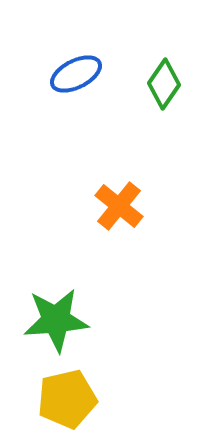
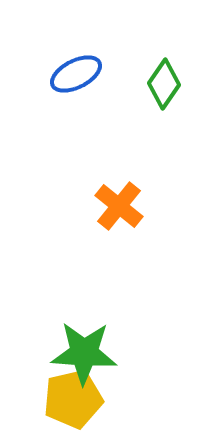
green star: moved 28 px right, 33 px down; rotated 8 degrees clockwise
yellow pentagon: moved 6 px right
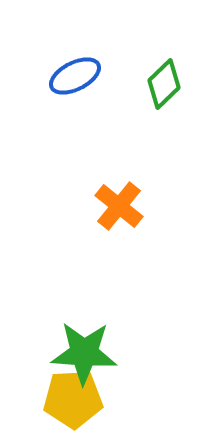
blue ellipse: moved 1 px left, 2 px down
green diamond: rotated 12 degrees clockwise
yellow pentagon: rotated 10 degrees clockwise
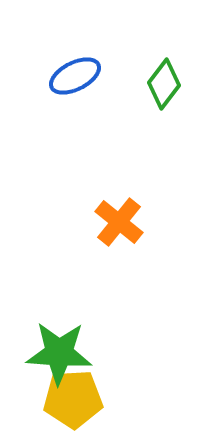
green diamond: rotated 9 degrees counterclockwise
orange cross: moved 16 px down
green star: moved 25 px left
